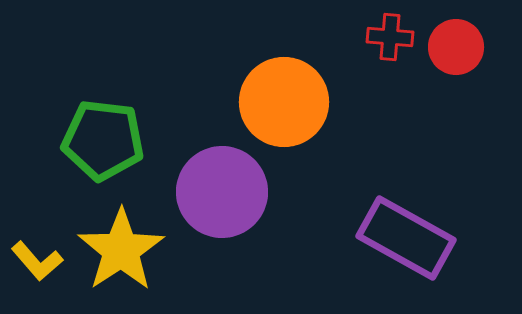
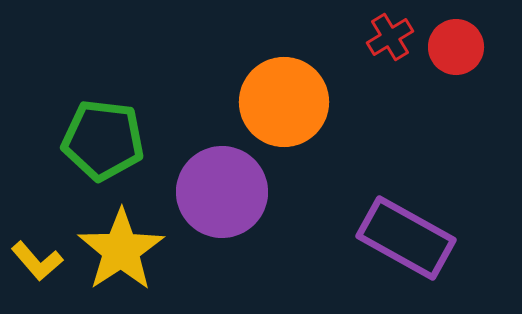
red cross: rotated 36 degrees counterclockwise
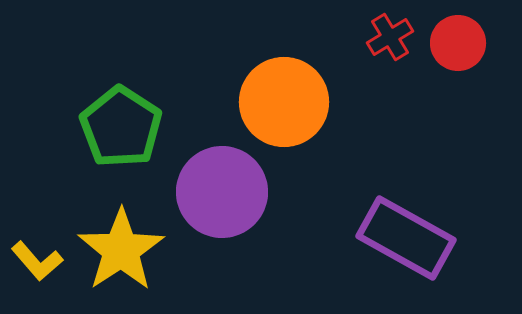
red circle: moved 2 px right, 4 px up
green pentagon: moved 18 px right, 13 px up; rotated 26 degrees clockwise
